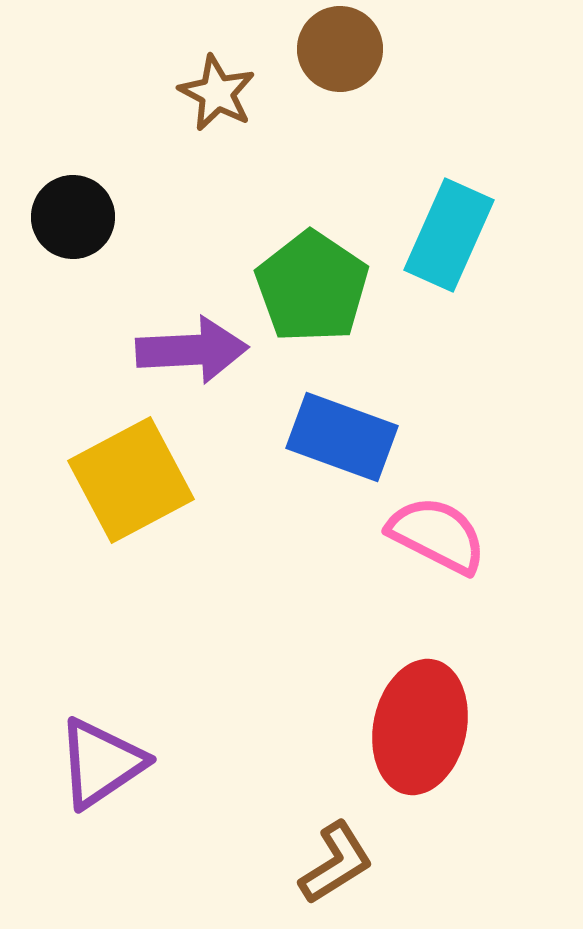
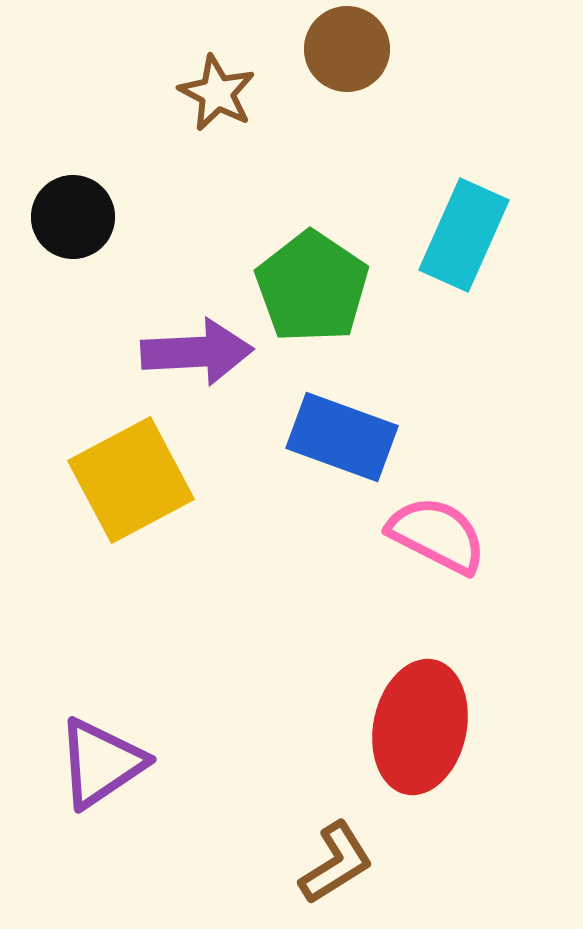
brown circle: moved 7 px right
cyan rectangle: moved 15 px right
purple arrow: moved 5 px right, 2 px down
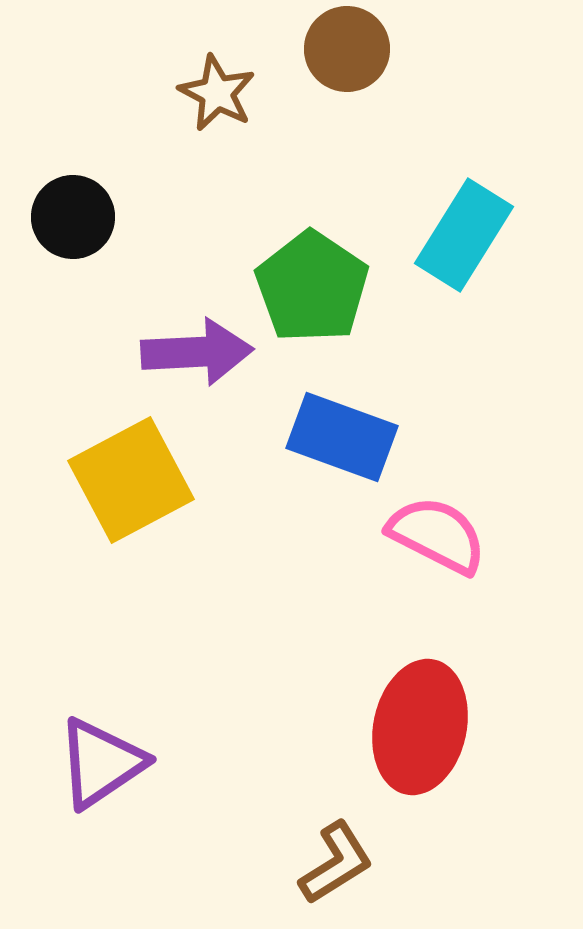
cyan rectangle: rotated 8 degrees clockwise
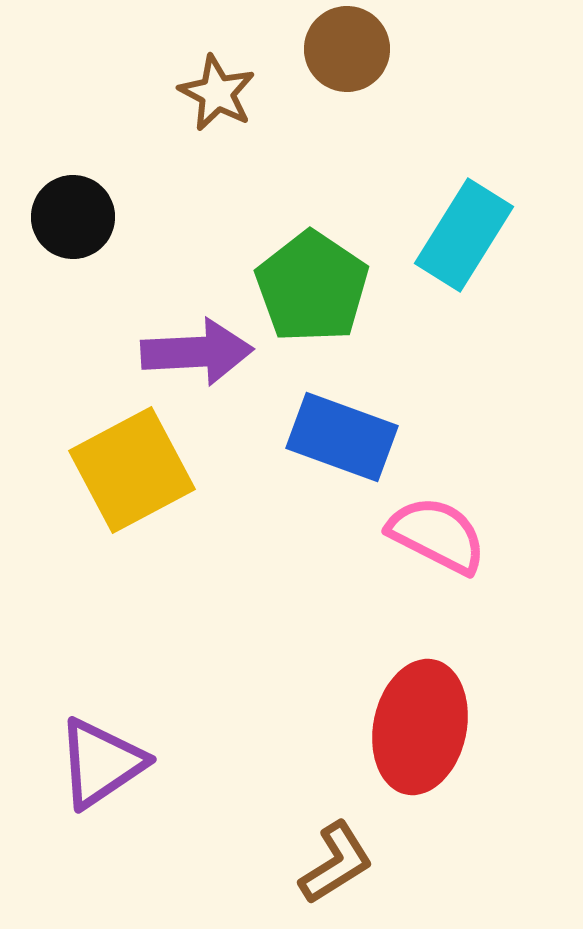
yellow square: moved 1 px right, 10 px up
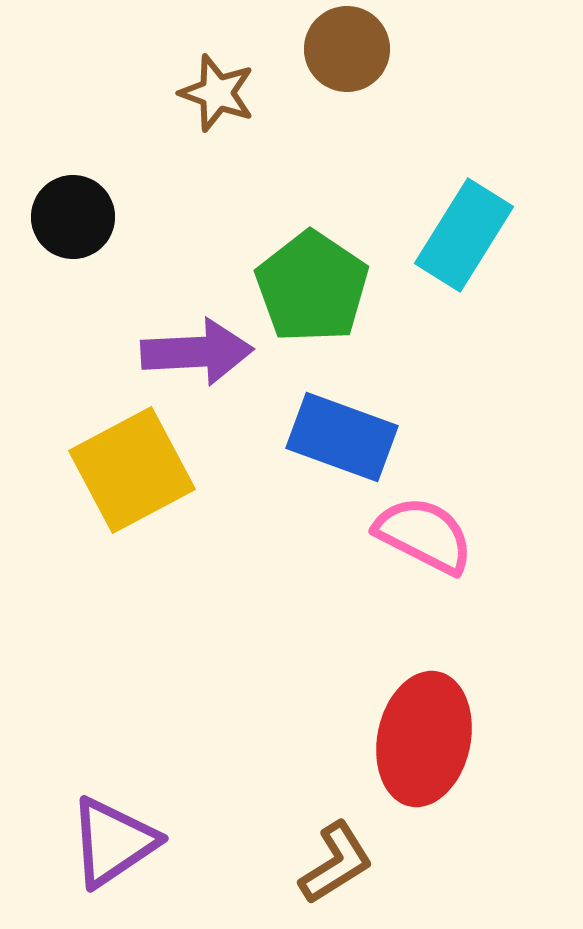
brown star: rotated 8 degrees counterclockwise
pink semicircle: moved 13 px left
red ellipse: moved 4 px right, 12 px down
purple triangle: moved 12 px right, 79 px down
